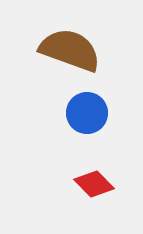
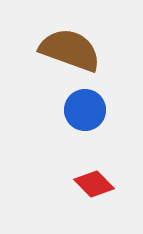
blue circle: moved 2 px left, 3 px up
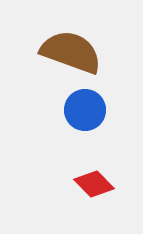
brown semicircle: moved 1 px right, 2 px down
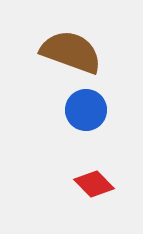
blue circle: moved 1 px right
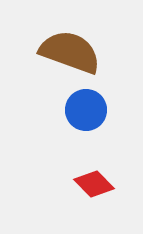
brown semicircle: moved 1 px left
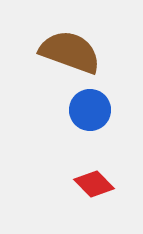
blue circle: moved 4 px right
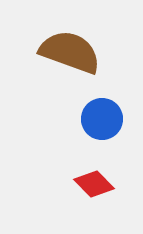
blue circle: moved 12 px right, 9 px down
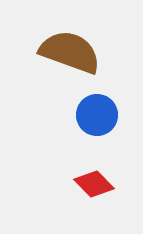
blue circle: moved 5 px left, 4 px up
